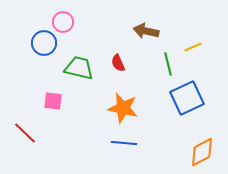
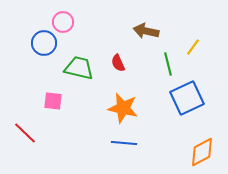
yellow line: rotated 30 degrees counterclockwise
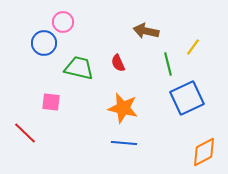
pink square: moved 2 px left, 1 px down
orange diamond: moved 2 px right
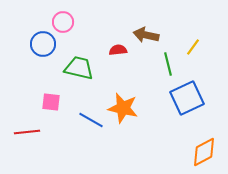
brown arrow: moved 4 px down
blue circle: moved 1 px left, 1 px down
red semicircle: moved 13 px up; rotated 108 degrees clockwise
red line: moved 2 px right, 1 px up; rotated 50 degrees counterclockwise
blue line: moved 33 px left, 23 px up; rotated 25 degrees clockwise
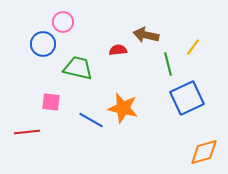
green trapezoid: moved 1 px left
orange diamond: rotated 12 degrees clockwise
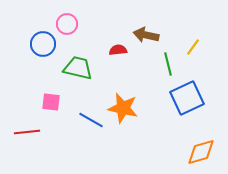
pink circle: moved 4 px right, 2 px down
orange diamond: moved 3 px left
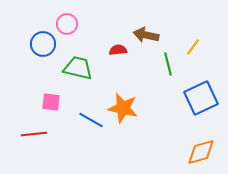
blue square: moved 14 px right
red line: moved 7 px right, 2 px down
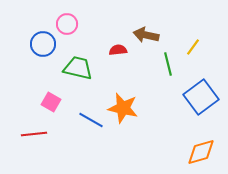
blue square: moved 1 px up; rotated 12 degrees counterclockwise
pink square: rotated 24 degrees clockwise
